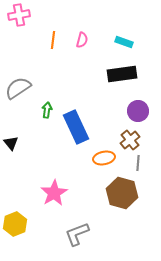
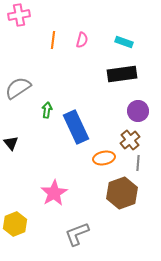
brown hexagon: rotated 24 degrees clockwise
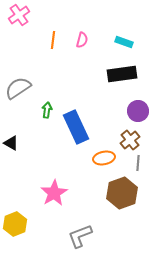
pink cross: rotated 25 degrees counterclockwise
black triangle: rotated 21 degrees counterclockwise
gray L-shape: moved 3 px right, 2 px down
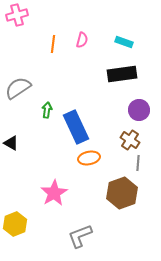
pink cross: moved 2 px left; rotated 20 degrees clockwise
orange line: moved 4 px down
purple circle: moved 1 px right, 1 px up
brown cross: rotated 18 degrees counterclockwise
orange ellipse: moved 15 px left
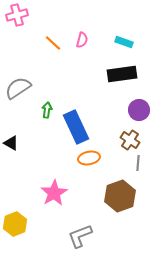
orange line: moved 1 px up; rotated 54 degrees counterclockwise
brown hexagon: moved 2 px left, 3 px down
